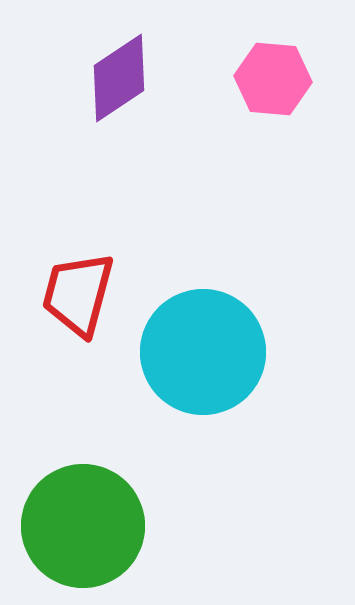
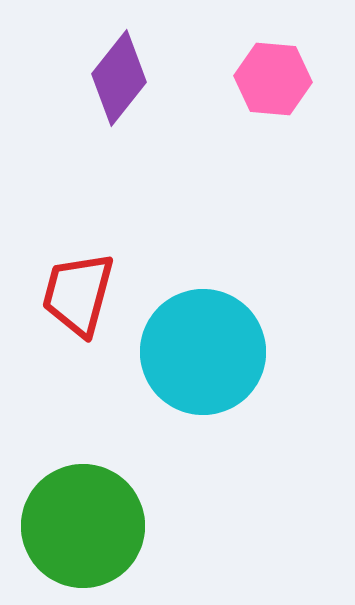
purple diamond: rotated 18 degrees counterclockwise
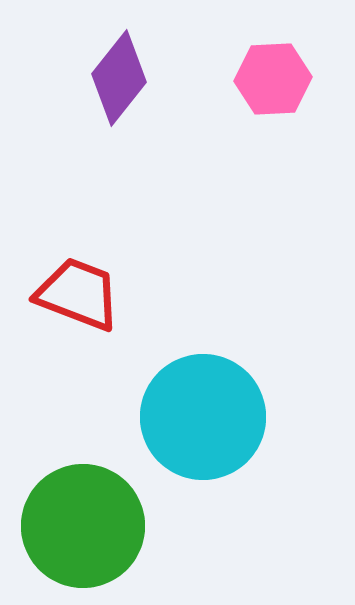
pink hexagon: rotated 8 degrees counterclockwise
red trapezoid: rotated 96 degrees clockwise
cyan circle: moved 65 px down
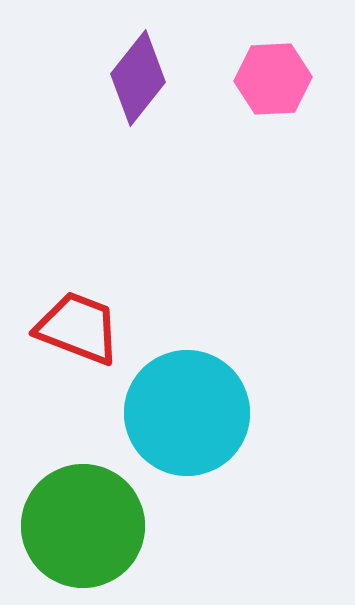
purple diamond: moved 19 px right
red trapezoid: moved 34 px down
cyan circle: moved 16 px left, 4 px up
